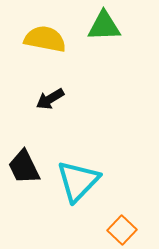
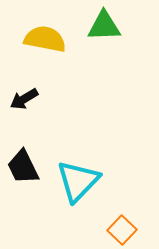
black arrow: moved 26 px left
black trapezoid: moved 1 px left
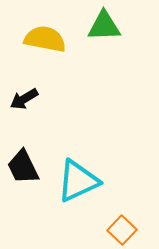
cyan triangle: rotated 21 degrees clockwise
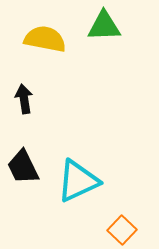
black arrow: rotated 112 degrees clockwise
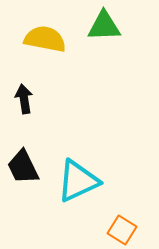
orange square: rotated 12 degrees counterclockwise
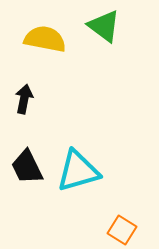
green triangle: rotated 39 degrees clockwise
black arrow: rotated 20 degrees clockwise
black trapezoid: moved 4 px right
cyan triangle: moved 10 px up; rotated 9 degrees clockwise
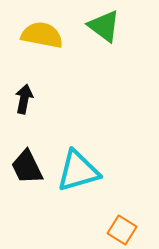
yellow semicircle: moved 3 px left, 4 px up
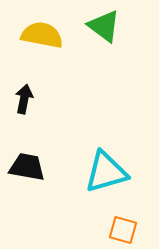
black trapezoid: rotated 126 degrees clockwise
cyan triangle: moved 28 px right, 1 px down
orange square: moved 1 px right; rotated 16 degrees counterclockwise
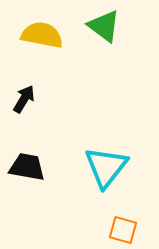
black arrow: rotated 20 degrees clockwise
cyan triangle: moved 5 px up; rotated 36 degrees counterclockwise
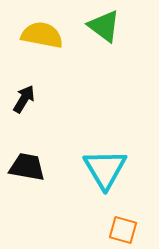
cyan triangle: moved 1 px left, 2 px down; rotated 9 degrees counterclockwise
